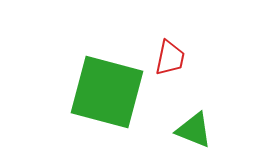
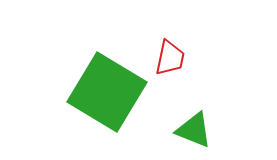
green square: rotated 16 degrees clockwise
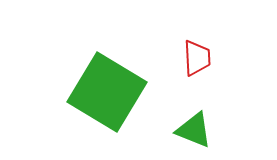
red trapezoid: moved 27 px right; rotated 15 degrees counterclockwise
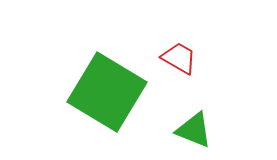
red trapezoid: moved 18 px left; rotated 57 degrees counterclockwise
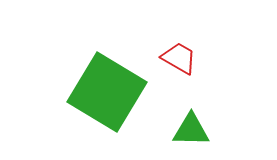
green triangle: moved 3 px left; rotated 21 degrees counterclockwise
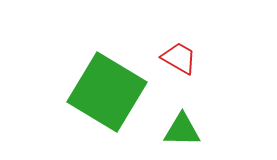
green triangle: moved 9 px left
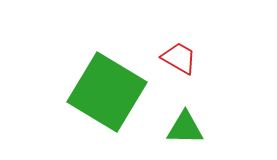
green triangle: moved 3 px right, 2 px up
